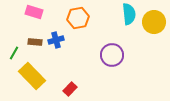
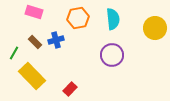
cyan semicircle: moved 16 px left, 5 px down
yellow circle: moved 1 px right, 6 px down
brown rectangle: rotated 40 degrees clockwise
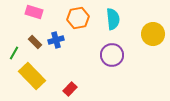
yellow circle: moved 2 px left, 6 px down
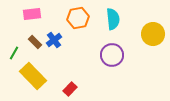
pink rectangle: moved 2 px left, 2 px down; rotated 24 degrees counterclockwise
blue cross: moved 2 px left; rotated 21 degrees counterclockwise
yellow rectangle: moved 1 px right
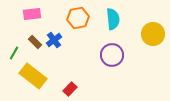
yellow rectangle: rotated 8 degrees counterclockwise
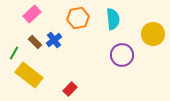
pink rectangle: rotated 36 degrees counterclockwise
purple circle: moved 10 px right
yellow rectangle: moved 4 px left, 1 px up
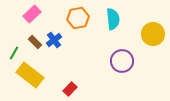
purple circle: moved 6 px down
yellow rectangle: moved 1 px right
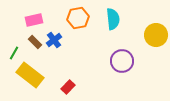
pink rectangle: moved 2 px right, 6 px down; rotated 30 degrees clockwise
yellow circle: moved 3 px right, 1 px down
red rectangle: moved 2 px left, 2 px up
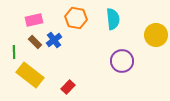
orange hexagon: moved 2 px left; rotated 20 degrees clockwise
green line: moved 1 px up; rotated 32 degrees counterclockwise
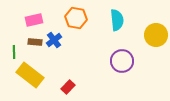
cyan semicircle: moved 4 px right, 1 px down
brown rectangle: rotated 40 degrees counterclockwise
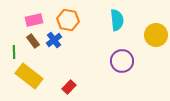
orange hexagon: moved 8 px left, 2 px down
brown rectangle: moved 2 px left, 1 px up; rotated 48 degrees clockwise
yellow rectangle: moved 1 px left, 1 px down
red rectangle: moved 1 px right
